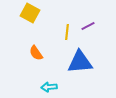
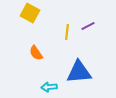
blue triangle: moved 1 px left, 10 px down
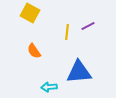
orange semicircle: moved 2 px left, 2 px up
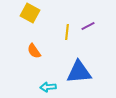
cyan arrow: moved 1 px left
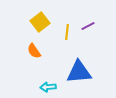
yellow square: moved 10 px right, 9 px down; rotated 24 degrees clockwise
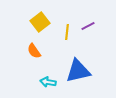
blue triangle: moved 1 px left, 1 px up; rotated 8 degrees counterclockwise
cyan arrow: moved 5 px up; rotated 14 degrees clockwise
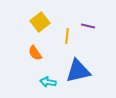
purple line: rotated 40 degrees clockwise
yellow line: moved 4 px down
orange semicircle: moved 1 px right, 2 px down
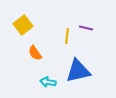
yellow square: moved 17 px left, 3 px down
purple line: moved 2 px left, 2 px down
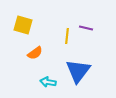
yellow square: rotated 36 degrees counterclockwise
orange semicircle: rotated 91 degrees counterclockwise
blue triangle: rotated 40 degrees counterclockwise
